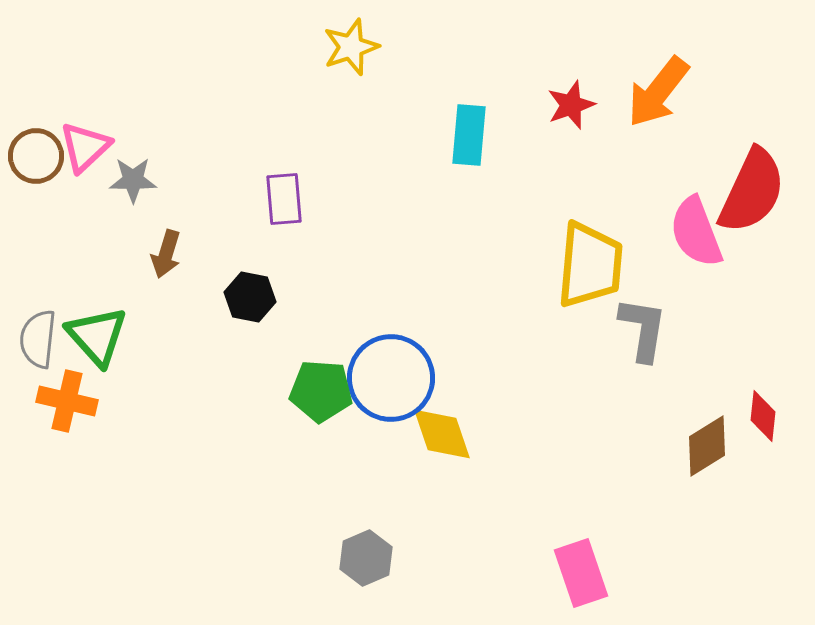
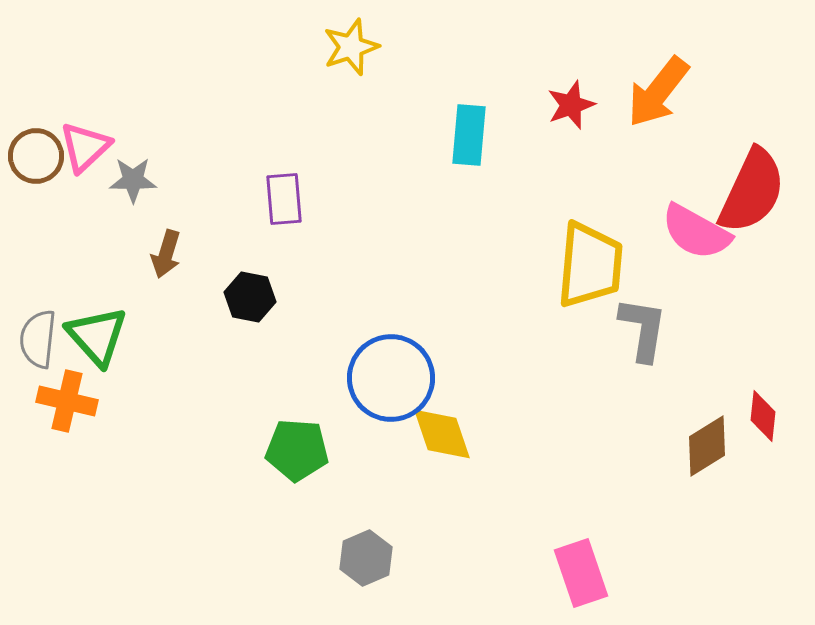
pink semicircle: rotated 40 degrees counterclockwise
green pentagon: moved 24 px left, 59 px down
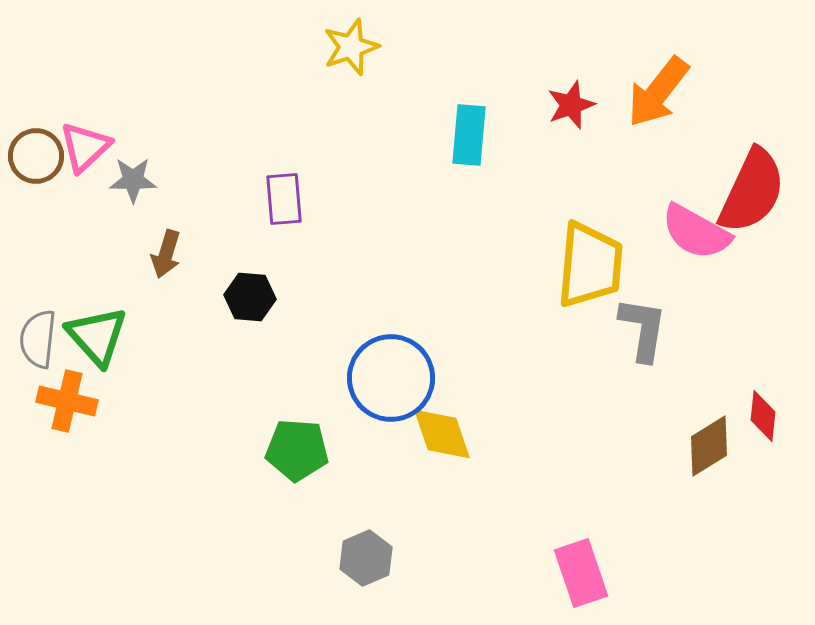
black hexagon: rotated 6 degrees counterclockwise
brown diamond: moved 2 px right
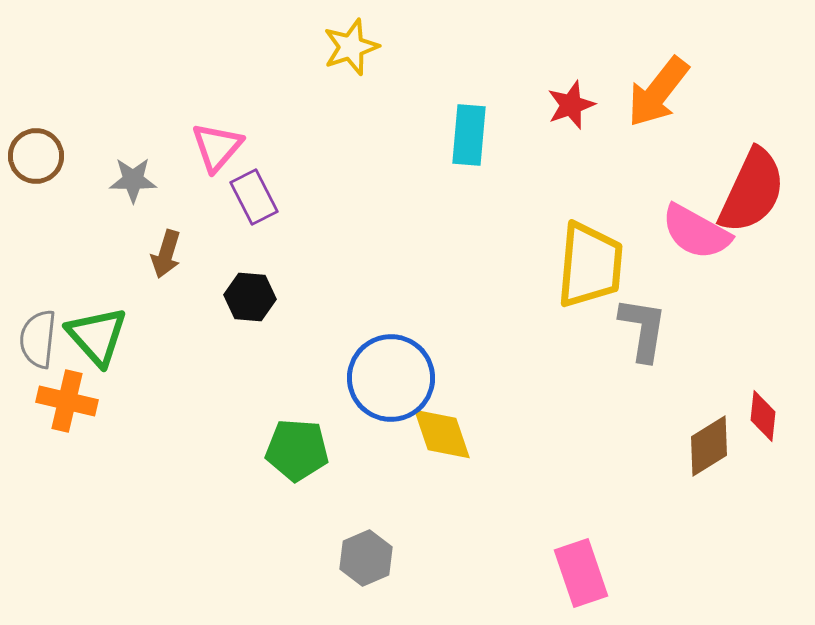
pink triangle: moved 132 px right; rotated 6 degrees counterclockwise
purple rectangle: moved 30 px left, 2 px up; rotated 22 degrees counterclockwise
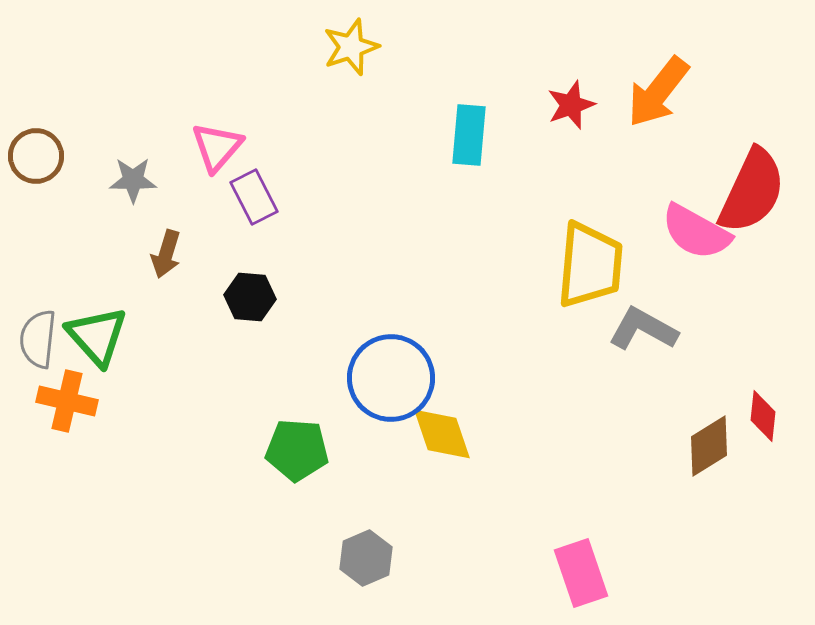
gray L-shape: rotated 70 degrees counterclockwise
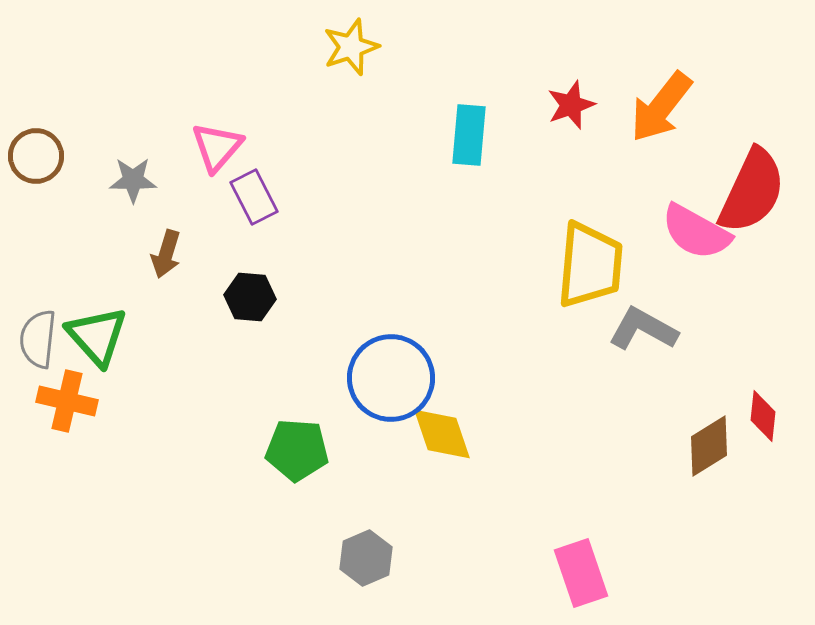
orange arrow: moved 3 px right, 15 px down
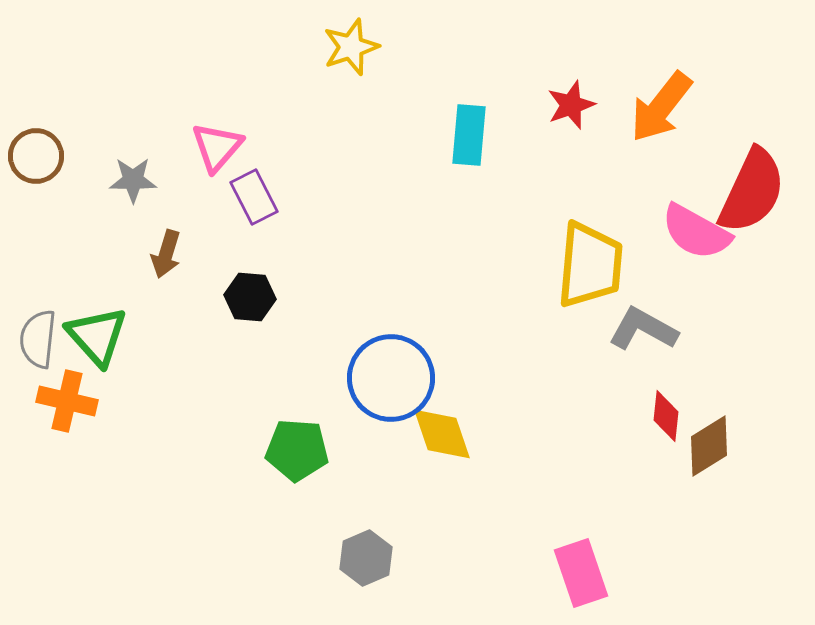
red diamond: moved 97 px left
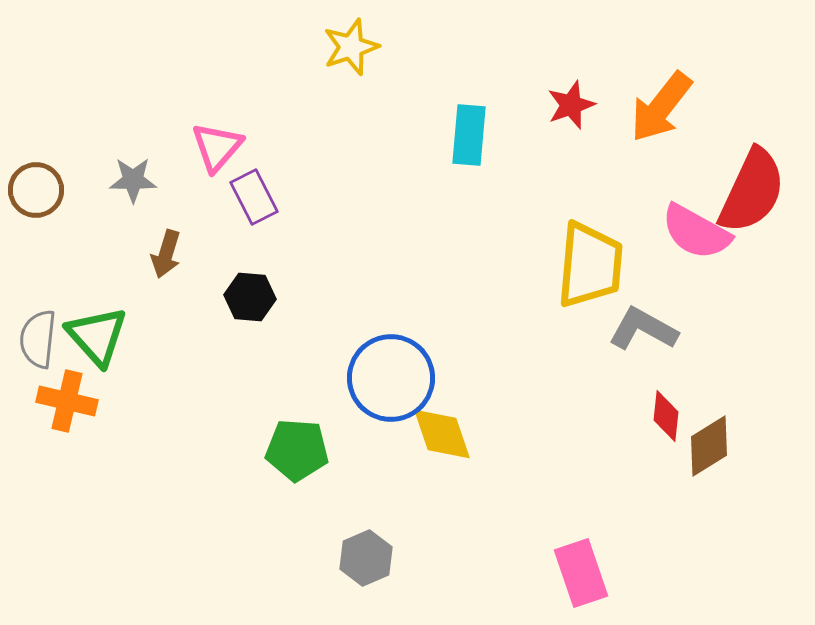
brown circle: moved 34 px down
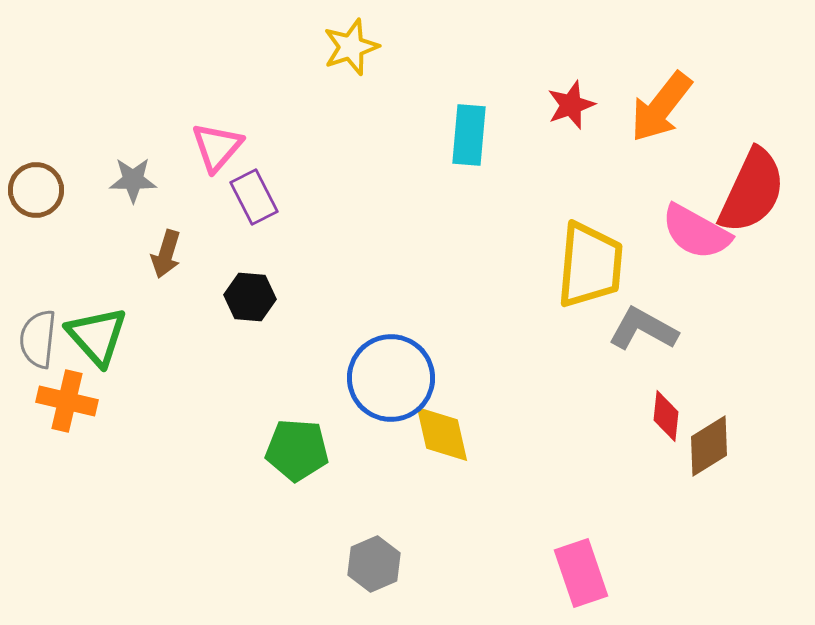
yellow diamond: rotated 6 degrees clockwise
gray hexagon: moved 8 px right, 6 px down
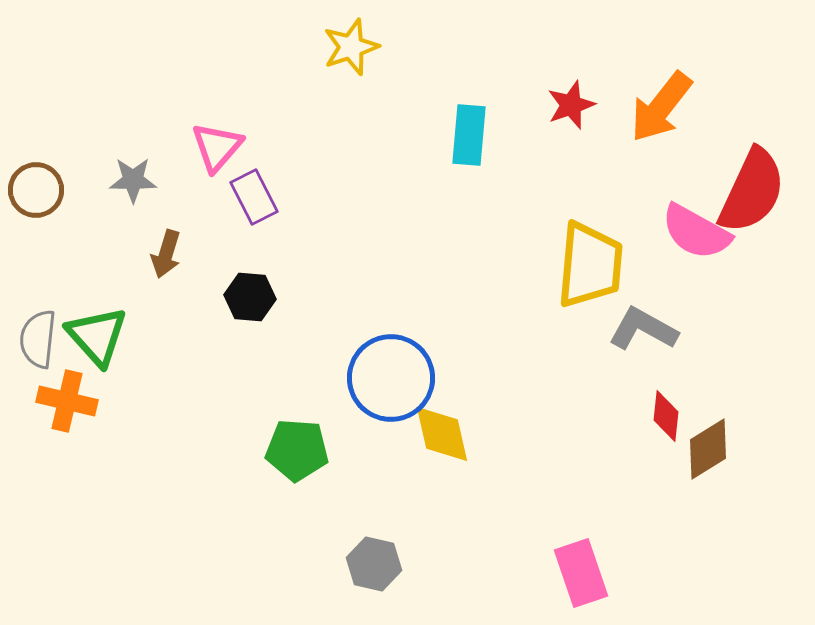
brown diamond: moved 1 px left, 3 px down
gray hexagon: rotated 24 degrees counterclockwise
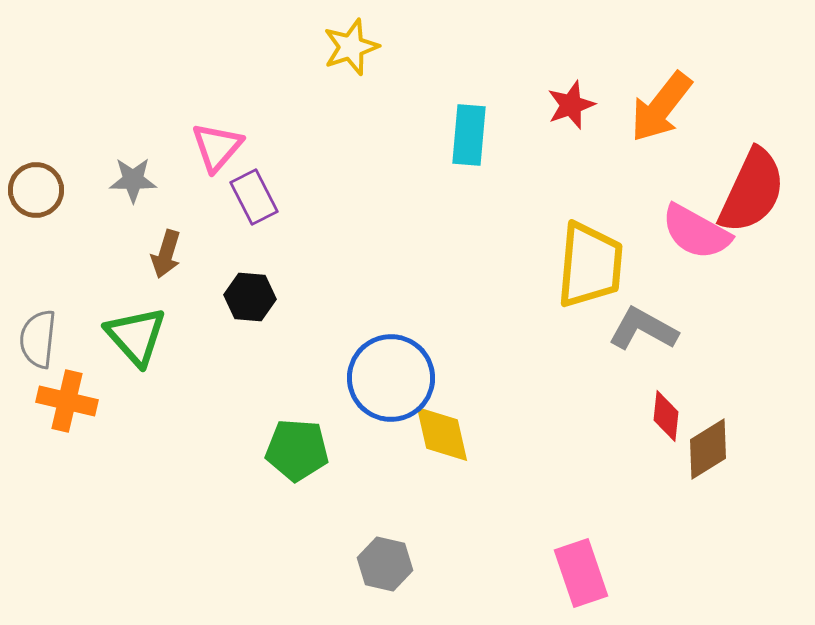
green triangle: moved 39 px right
gray hexagon: moved 11 px right
